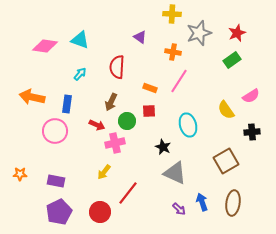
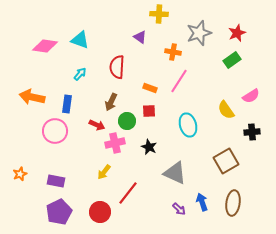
yellow cross: moved 13 px left
black star: moved 14 px left
orange star: rotated 24 degrees counterclockwise
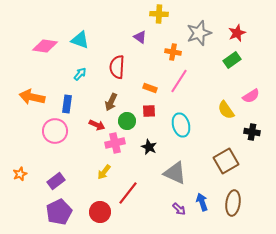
cyan ellipse: moved 7 px left
black cross: rotated 14 degrees clockwise
purple rectangle: rotated 48 degrees counterclockwise
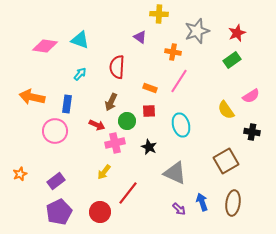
gray star: moved 2 px left, 2 px up
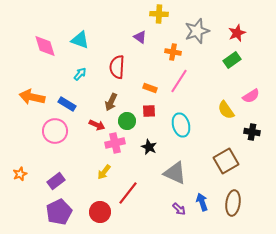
pink diamond: rotated 65 degrees clockwise
blue rectangle: rotated 66 degrees counterclockwise
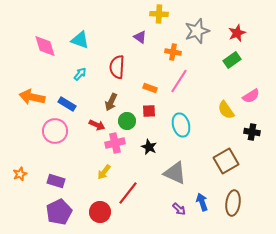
purple rectangle: rotated 54 degrees clockwise
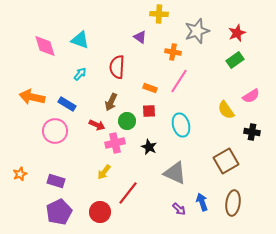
green rectangle: moved 3 px right
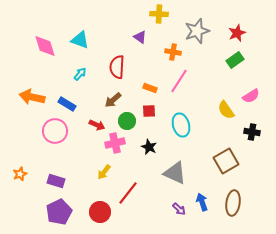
brown arrow: moved 2 px right, 2 px up; rotated 24 degrees clockwise
